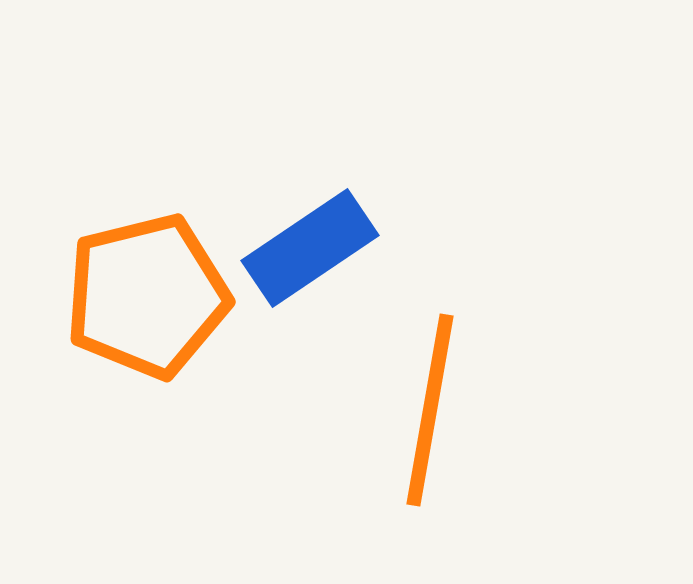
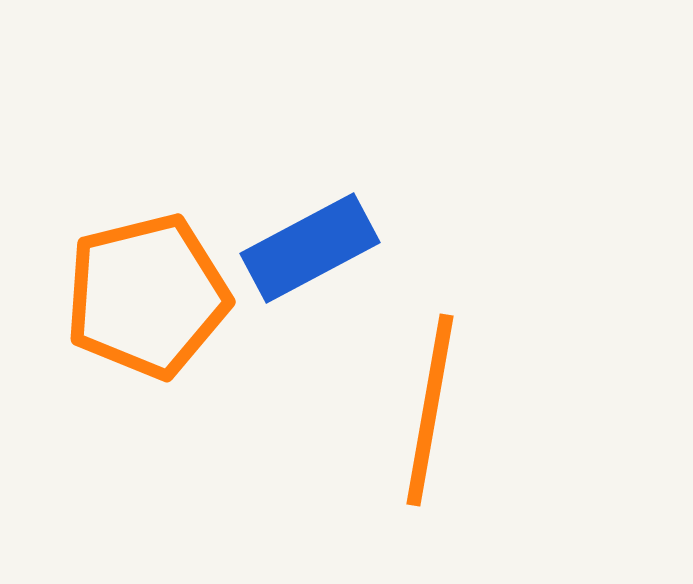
blue rectangle: rotated 6 degrees clockwise
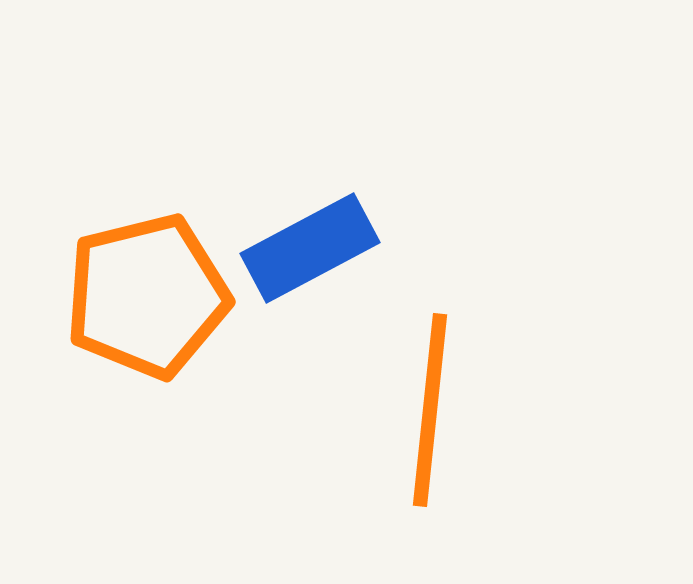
orange line: rotated 4 degrees counterclockwise
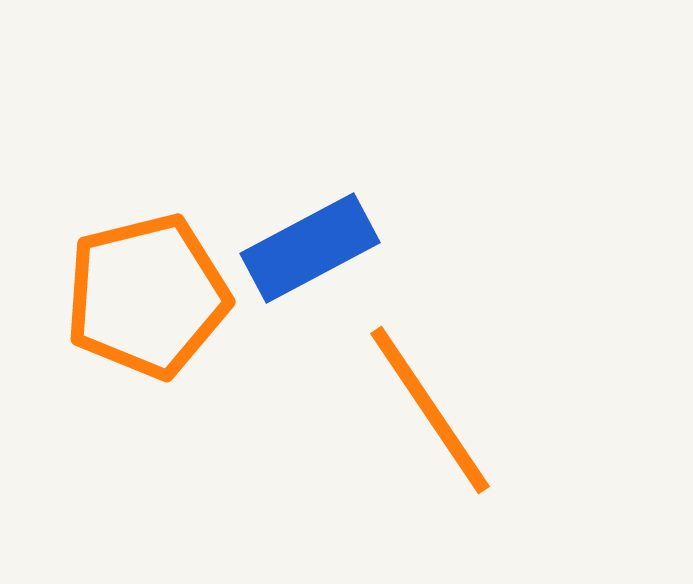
orange line: rotated 40 degrees counterclockwise
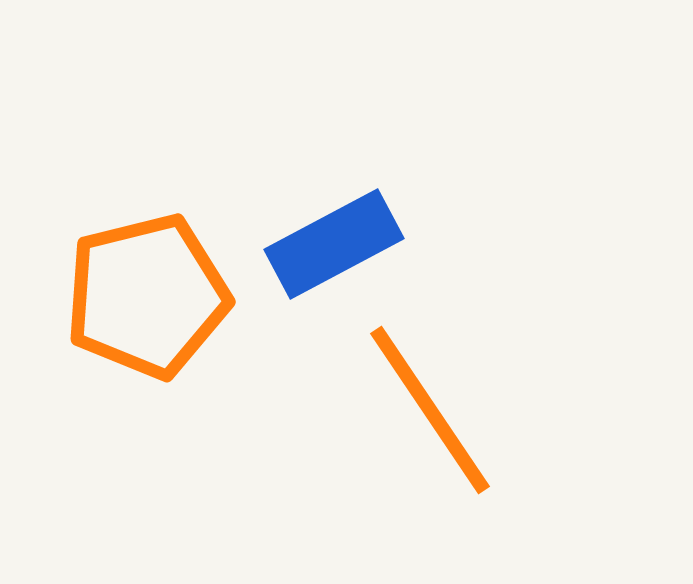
blue rectangle: moved 24 px right, 4 px up
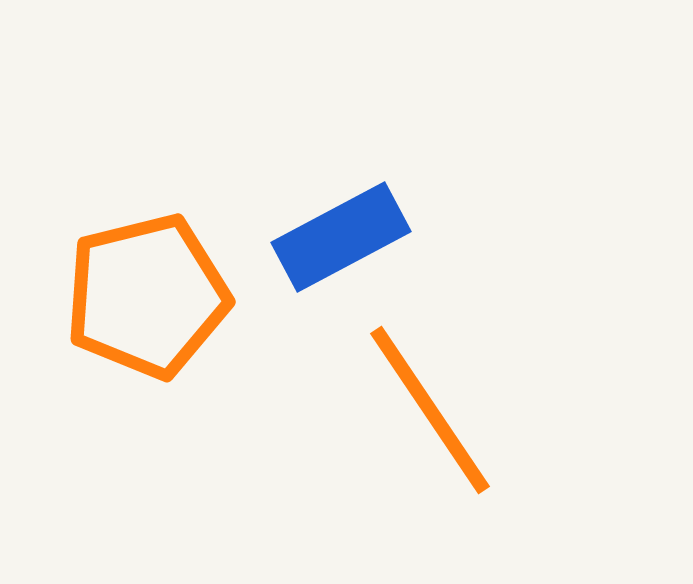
blue rectangle: moved 7 px right, 7 px up
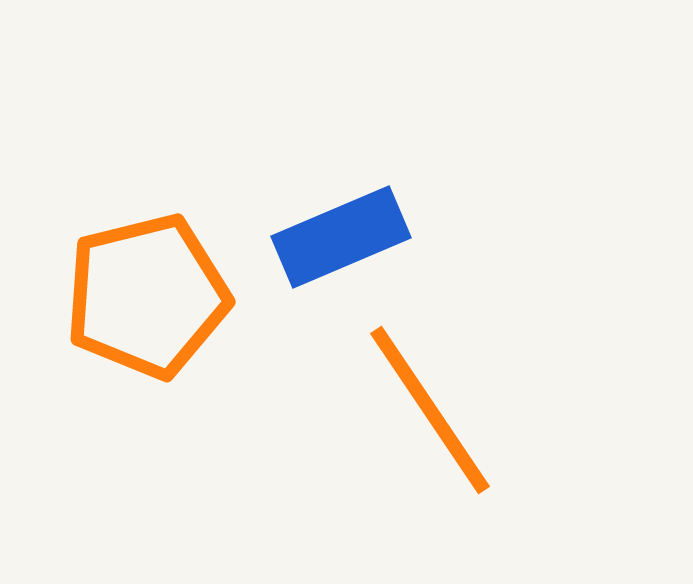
blue rectangle: rotated 5 degrees clockwise
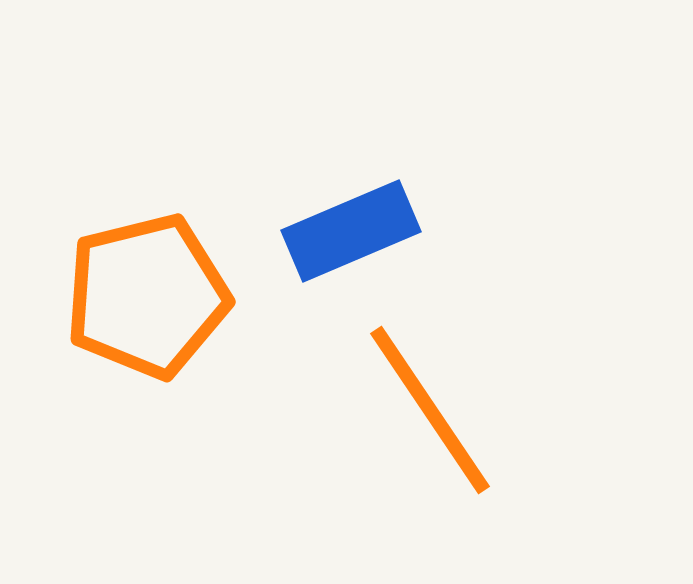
blue rectangle: moved 10 px right, 6 px up
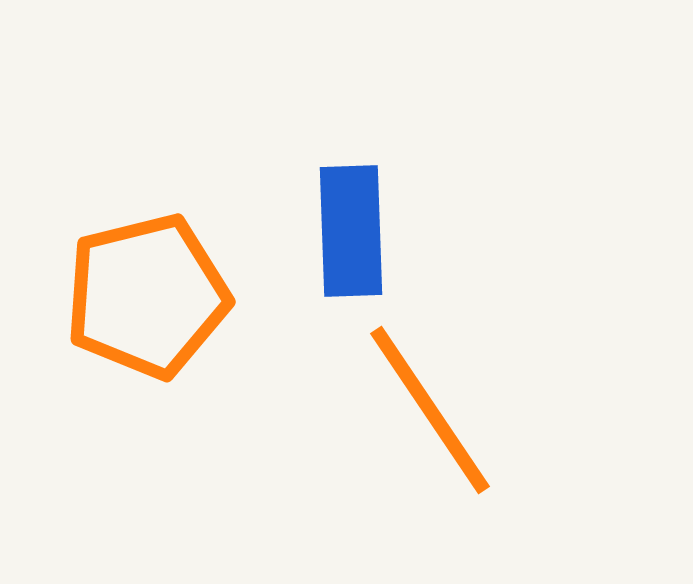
blue rectangle: rotated 69 degrees counterclockwise
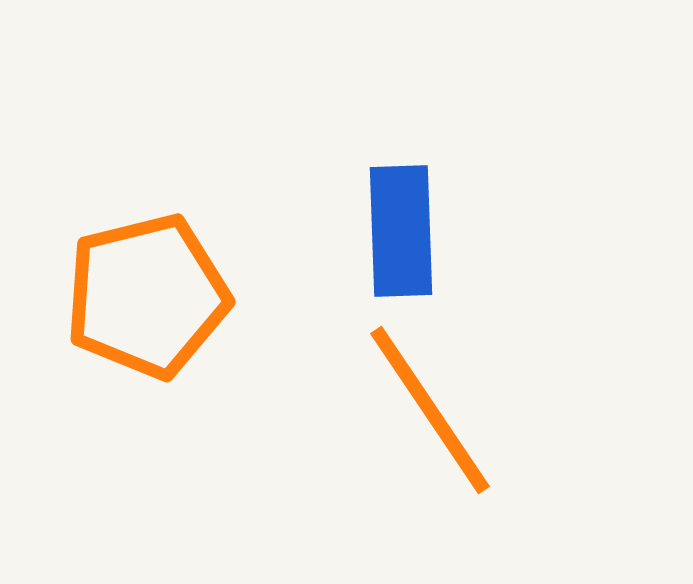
blue rectangle: moved 50 px right
